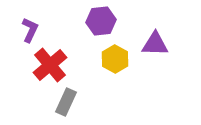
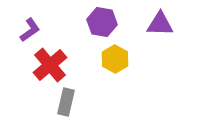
purple hexagon: moved 1 px right, 1 px down; rotated 16 degrees clockwise
purple L-shape: rotated 30 degrees clockwise
purple triangle: moved 5 px right, 20 px up
gray rectangle: rotated 12 degrees counterclockwise
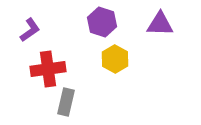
purple hexagon: rotated 8 degrees clockwise
red cross: moved 2 px left, 4 px down; rotated 32 degrees clockwise
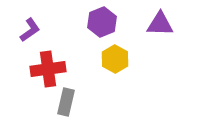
purple hexagon: rotated 20 degrees clockwise
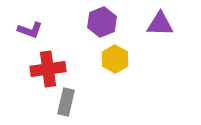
purple L-shape: rotated 55 degrees clockwise
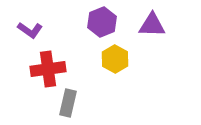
purple triangle: moved 8 px left, 1 px down
purple L-shape: rotated 15 degrees clockwise
gray rectangle: moved 2 px right, 1 px down
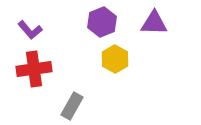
purple triangle: moved 2 px right, 2 px up
purple L-shape: rotated 15 degrees clockwise
red cross: moved 14 px left
gray rectangle: moved 4 px right, 3 px down; rotated 16 degrees clockwise
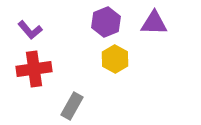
purple hexagon: moved 4 px right
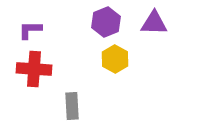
purple L-shape: rotated 130 degrees clockwise
red cross: rotated 12 degrees clockwise
gray rectangle: rotated 32 degrees counterclockwise
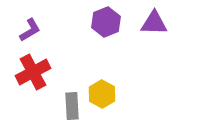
purple L-shape: rotated 150 degrees clockwise
yellow hexagon: moved 13 px left, 35 px down
red cross: moved 1 px left, 3 px down; rotated 32 degrees counterclockwise
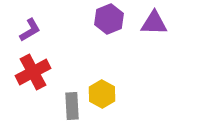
purple hexagon: moved 3 px right, 3 px up
